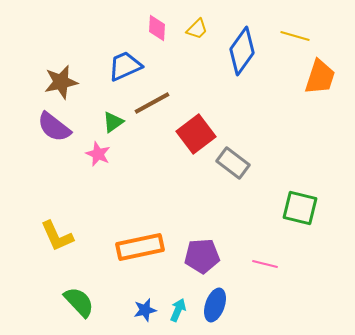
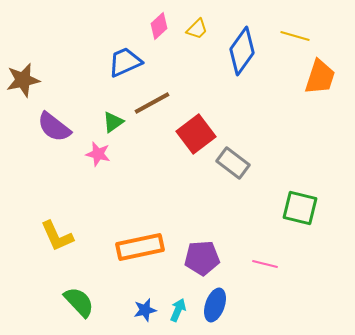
pink diamond: moved 2 px right, 2 px up; rotated 44 degrees clockwise
blue trapezoid: moved 4 px up
brown star: moved 38 px left, 2 px up
pink star: rotated 10 degrees counterclockwise
purple pentagon: moved 2 px down
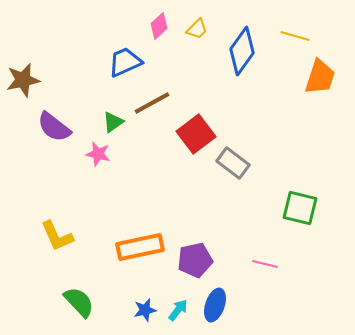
purple pentagon: moved 7 px left, 2 px down; rotated 8 degrees counterclockwise
cyan arrow: rotated 15 degrees clockwise
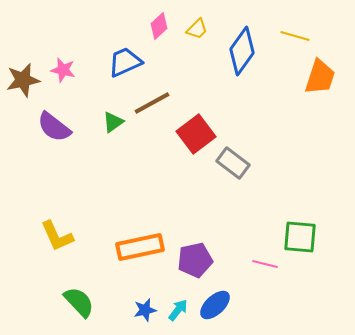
pink star: moved 35 px left, 84 px up
green square: moved 29 px down; rotated 9 degrees counterclockwise
blue ellipse: rotated 28 degrees clockwise
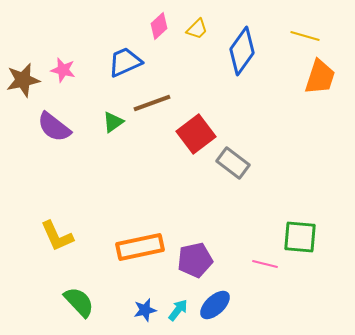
yellow line: moved 10 px right
brown line: rotated 9 degrees clockwise
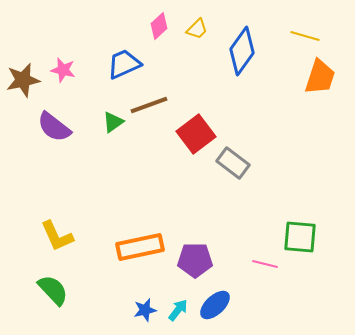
blue trapezoid: moved 1 px left, 2 px down
brown line: moved 3 px left, 2 px down
purple pentagon: rotated 12 degrees clockwise
green semicircle: moved 26 px left, 12 px up
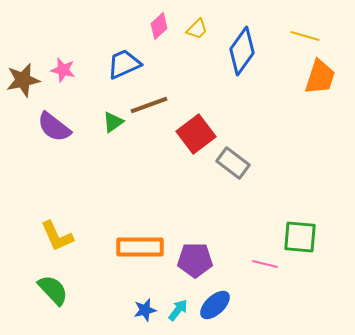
orange rectangle: rotated 12 degrees clockwise
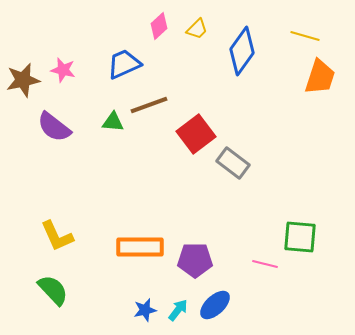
green triangle: rotated 40 degrees clockwise
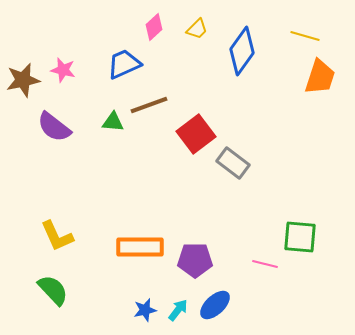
pink diamond: moved 5 px left, 1 px down
